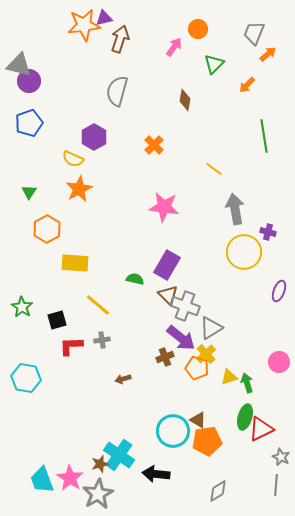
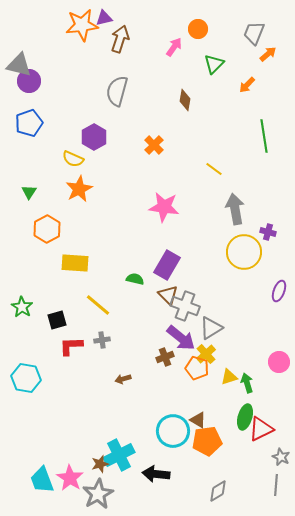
orange star at (84, 25): moved 2 px left
cyan cross at (119, 455): rotated 28 degrees clockwise
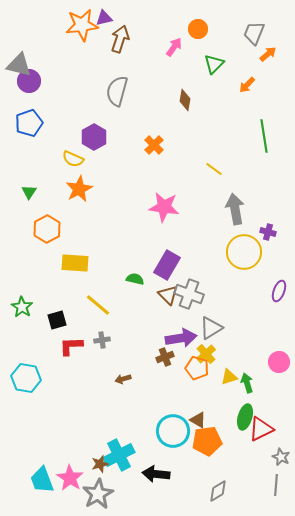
gray cross at (185, 306): moved 4 px right, 12 px up
purple arrow at (181, 338): rotated 48 degrees counterclockwise
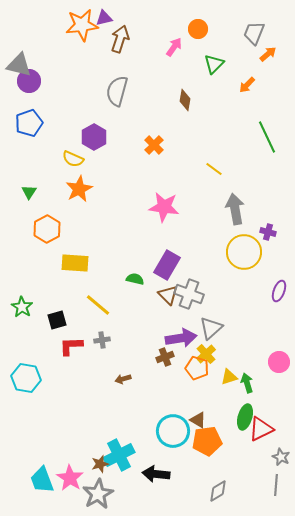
green line at (264, 136): moved 3 px right, 1 px down; rotated 16 degrees counterclockwise
gray triangle at (211, 328): rotated 10 degrees counterclockwise
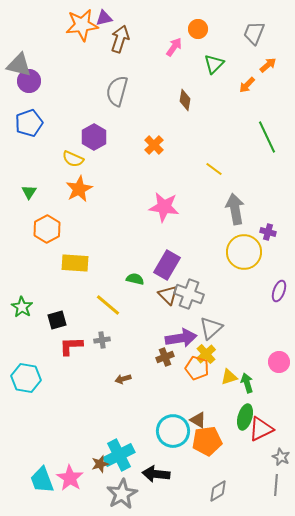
orange arrow at (268, 54): moved 11 px down
yellow line at (98, 305): moved 10 px right
gray star at (98, 494): moved 24 px right
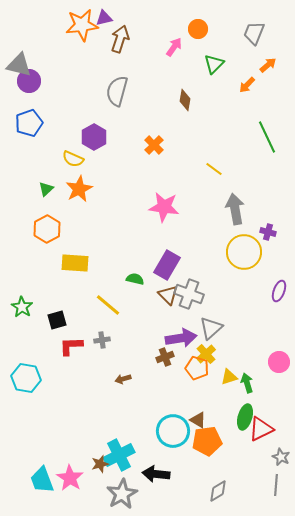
green triangle at (29, 192): moved 17 px right, 3 px up; rotated 14 degrees clockwise
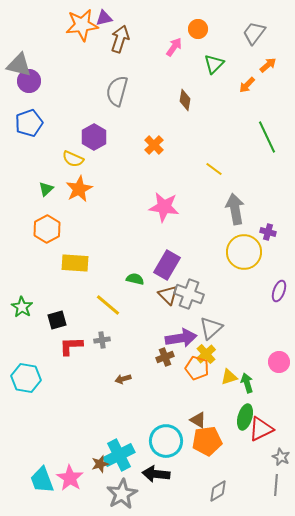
gray trapezoid at (254, 33): rotated 15 degrees clockwise
cyan circle at (173, 431): moved 7 px left, 10 px down
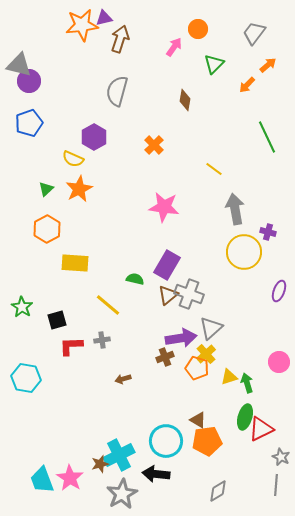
brown triangle at (168, 295): rotated 35 degrees clockwise
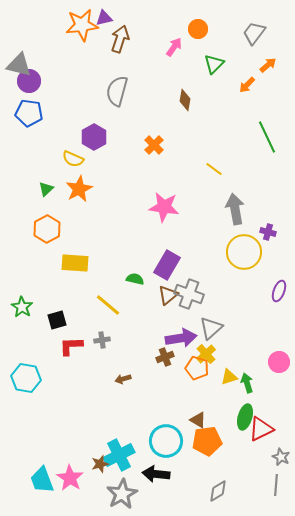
blue pentagon at (29, 123): moved 10 px up; rotated 28 degrees clockwise
